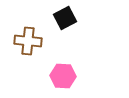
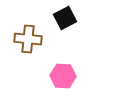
brown cross: moved 2 px up
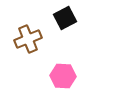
brown cross: rotated 28 degrees counterclockwise
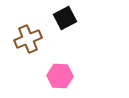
pink hexagon: moved 3 px left
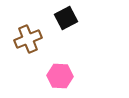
black square: moved 1 px right
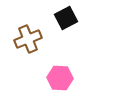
pink hexagon: moved 2 px down
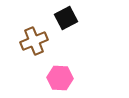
brown cross: moved 6 px right, 2 px down
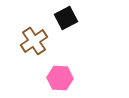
brown cross: rotated 12 degrees counterclockwise
